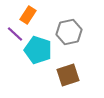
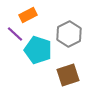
orange rectangle: rotated 30 degrees clockwise
gray hexagon: moved 2 px down; rotated 15 degrees counterclockwise
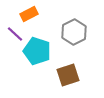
orange rectangle: moved 1 px right, 1 px up
gray hexagon: moved 5 px right, 2 px up
cyan pentagon: moved 1 px left, 1 px down
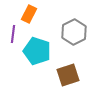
orange rectangle: rotated 36 degrees counterclockwise
purple line: moved 2 px left; rotated 54 degrees clockwise
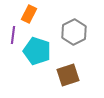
purple line: moved 1 px down
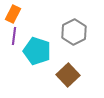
orange rectangle: moved 16 px left
purple line: moved 1 px right, 1 px down
brown square: rotated 25 degrees counterclockwise
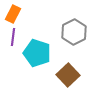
purple line: moved 1 px left, 1 px down
cyan pentagon: moved 2 px down
